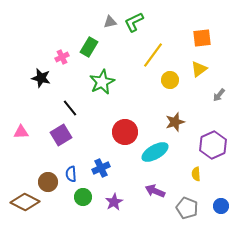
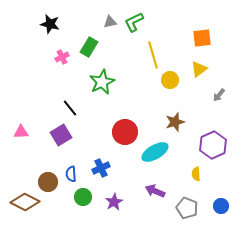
yellow line: rotated 52 degrees counterclockwise
black star: moved 9 px right, 54 px up
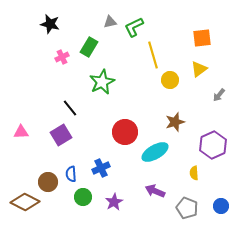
green L-shape: moved 5 px down
yellow semicircle: moved 2 px left, 1 px up
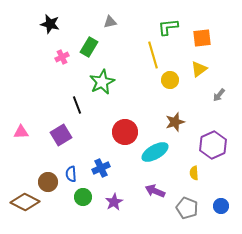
green L-shape: moved 34 px right; rotated 20 degrees clockwise
black line: moved 7 px right, 3 px up; rotated 18 degrees clockwise
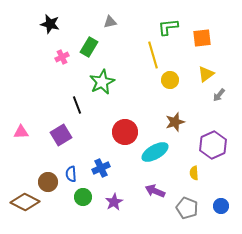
yellow triangle: moved 7 px right, 5 px down
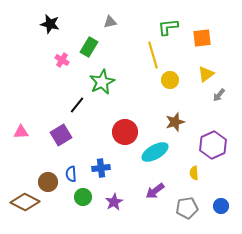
pink cross: moved 3 px down; rotated 32 degrees counterclockwise
black line: rotated 60 degrees clockwise
blue cross: rotated 18 degrees clockwise
purple arrow: rotated 60 degrees counterclockwise
gray pentagon: rotated 30 degrees counterclockwise
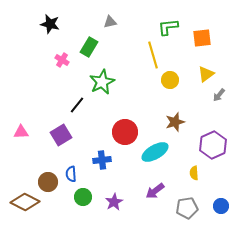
blue cross: moved 1 px right, 8 px up
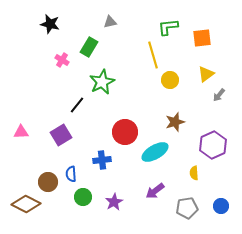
brown diamond: moved 1 px right, 2 px down
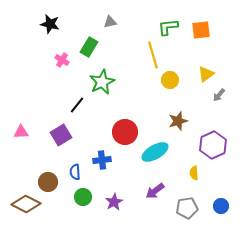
orange square: moved 1 px left, 8 px up
brown star: moved 3 px right, 1 px up
blue semicircle: moved 4 px right, 2 px up
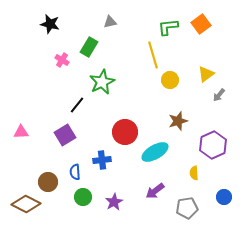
orange square: moved 6 px up; rotated 30 degrees counterclockwise
purple square: moved 4 px right
blue circle: moved 3 px right, 9 px up
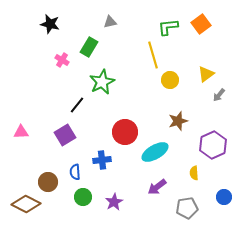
purple arrow: moved 2 px right, 4 px up
